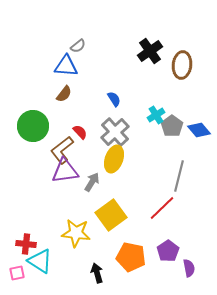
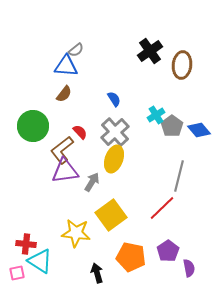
gray semicircle: moved 2 px left, 4 px down
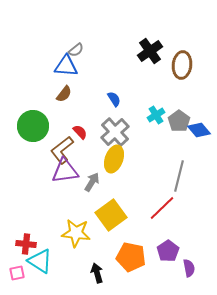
gray pentagon: moved 7 px right, 5 px up
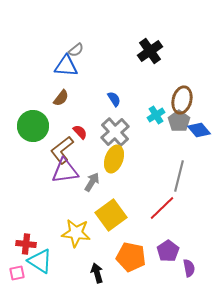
brown ellipse: moved 35 px down; rotated 8 degrees clockwise
brown semicircle: moved 3 px left, 4 px down
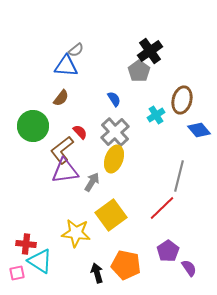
gray pentagon: moved 40 px left, 50 px up
orange pentagon: moved 5 px left, 8 px down
purple semicircle: rotated 24 degrees counterclockwise
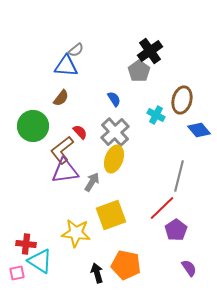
cyan cross: rotated 30 degrees counterclockwise
yellow square: rotated 16 degrees clockwise
purple pentagon: moved 8 px right, 21 px up
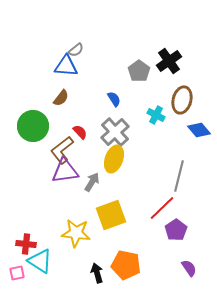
black cross: moved 19 px right, 10 px down
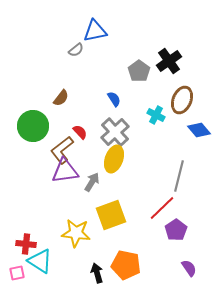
blue triangle: moved 29 px right, 35 px up; rotated 15 degrees counterclockwise
brown ellipse: rotated 8 degrees clockwise
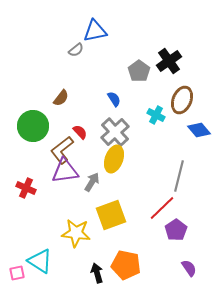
red cross: moved 56 px up; rotated 18 degrees clockwise
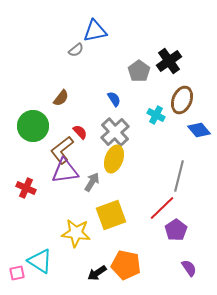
black arrow: rotated 108 degrees counterclockwise
